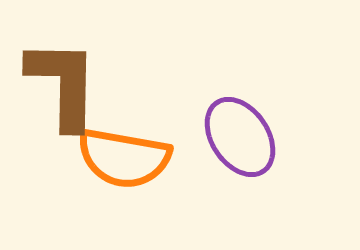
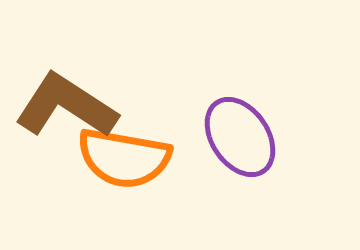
brown L-shape: moved 3 px right, 22 px down; rotated 58 degrees counterclockwise
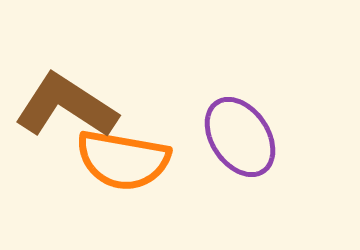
orange semicircle: moved 1 px left, 2 px down
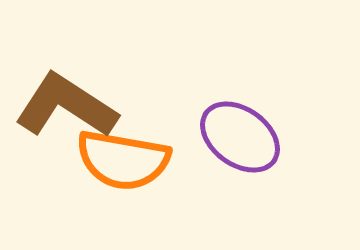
purple ellipse: rotated 20 degrees counterclockwise
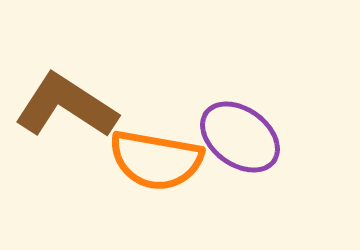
orange semicircle: moved 33 px right
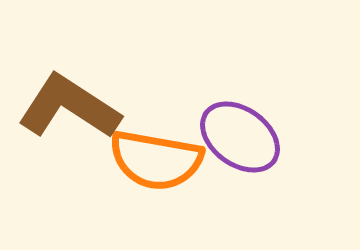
brown L-shape: moved 3 px right, 1 px down
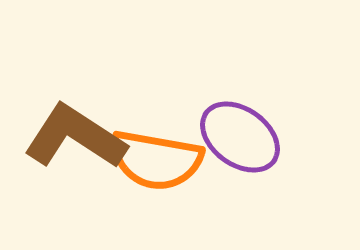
brown L-shape: moved 6 px right, 30 px down
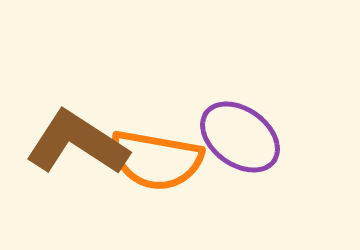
brown L-shape: moved 2 px right, 6 px down
